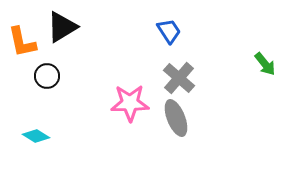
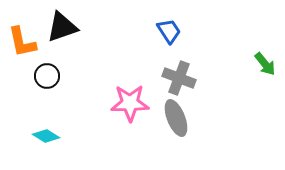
black triangle: rotated 12 degrees clockwise
gray cross: rotated 20 degrees counterclockwise
cyan diamond: moved 10 px right
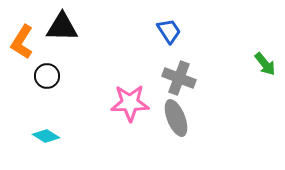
black triangle: rotated 20 degrees clockwise
orange L-shape: rotated 44 degrees clockwise
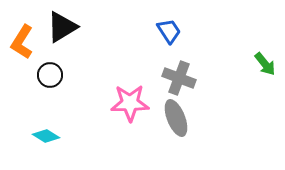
black triangle: rotated 32 degrees counterclockwise
black circle: moved 3 px right, 1 px up
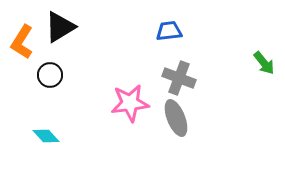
black triangle: moved 2 px left
blue trapezoid: rotated 64 degrees counterclockwise
green arrow: moved 1 px left, 1 px up
pink star: rotated 6 degrees counterclockwise
cyan diamond: rotated 16 degrees clockwise
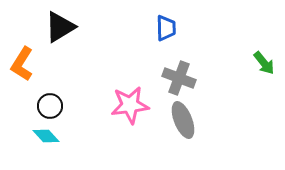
blue trapezoid: moved 3 px left, 3 px up; rotated 96 degrees clockwise
orange L-shape: moved 22 px down
black circle: moved 31 px down
pink star: moved 2 px down
gray ellipse: moved 7 px right, 2 px down
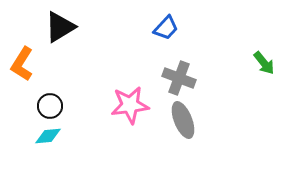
blue trapezoid: rotated 44 degrees clockwise
cyan diamond: moved 2 px right; rotated 52 degrees counterclockwise
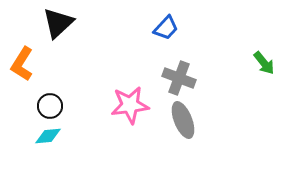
black triangle: moved 2 px left, 4 px up; rotated 12 degrees counterclockwise
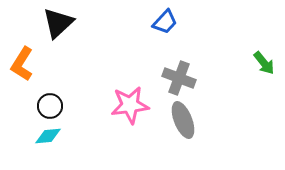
blue trapezoid: moved 1 px left, 6 px up
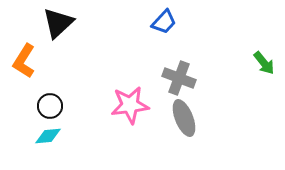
blue trapezoid: moved 1 px left
orange L-shape: moved 2 px right, 3 px up
gray ellipse: moved 1 px right, 2 px up
